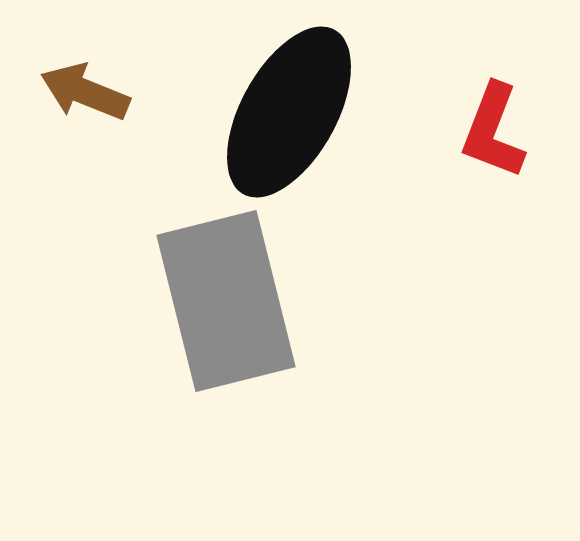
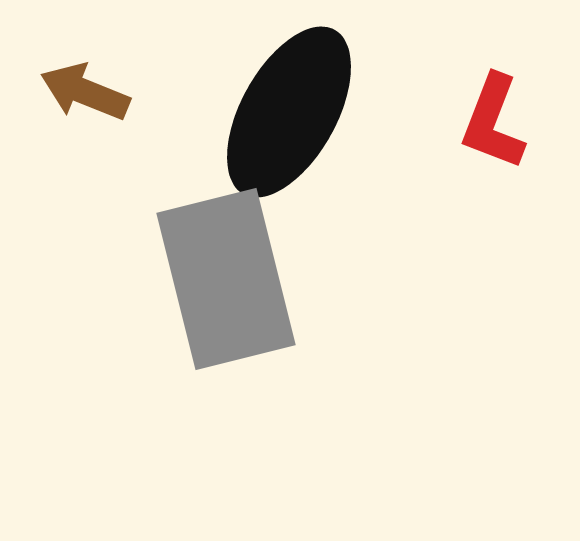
red L-shape: moved 9 px up
gray rectangle: moved 22 px up
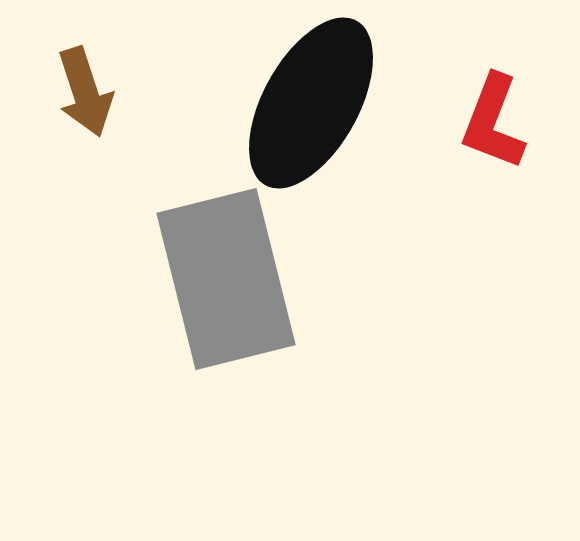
brown arrow: rotated 130 degrees counterclockwise
black ellipse: moved 22 px right, 9 px up
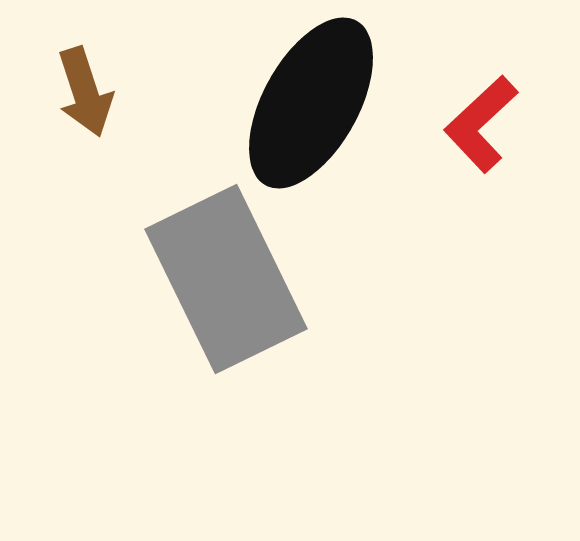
red L-shape: moved 12 px left, 2 px down; rotated 26 degrees clockwise
gray rectangle: rotated 12 degrees counterclockwise
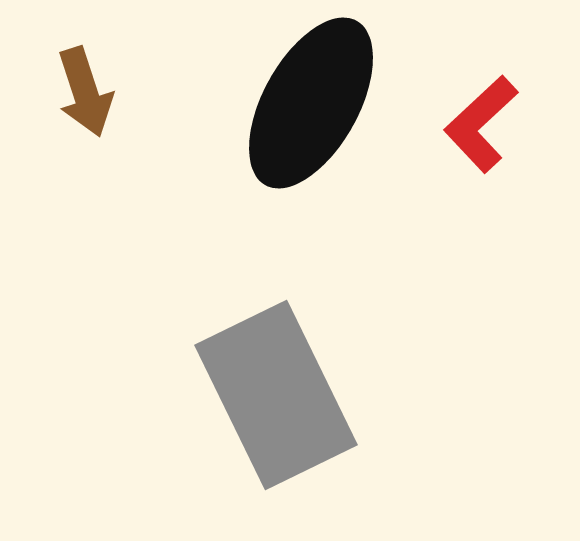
gray rectangle: moved 50 px right, 116 px down
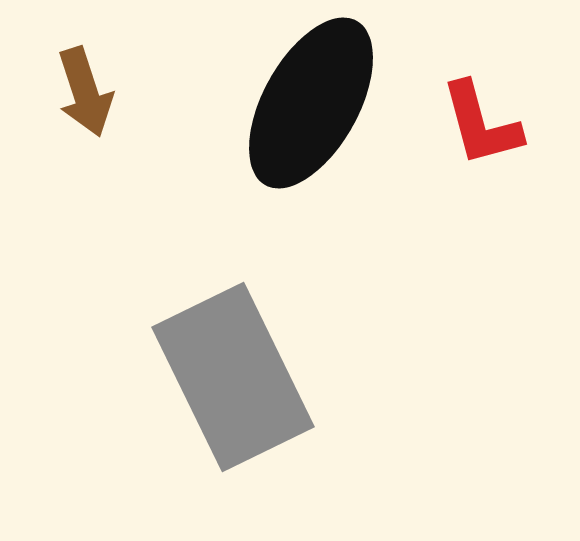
red L-shape: rotated 62 degrees counterclockwise
gray rectangle: moved 43 px left, 18 px up
